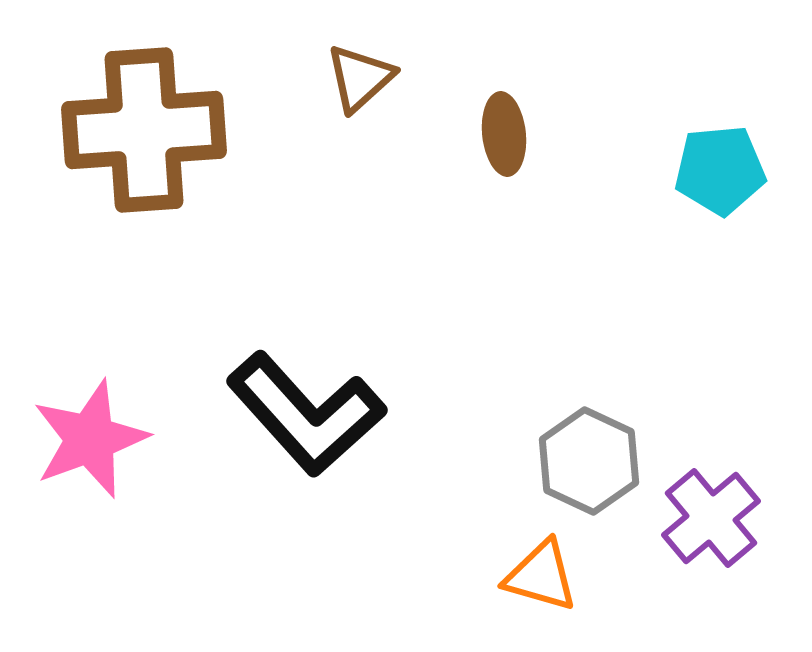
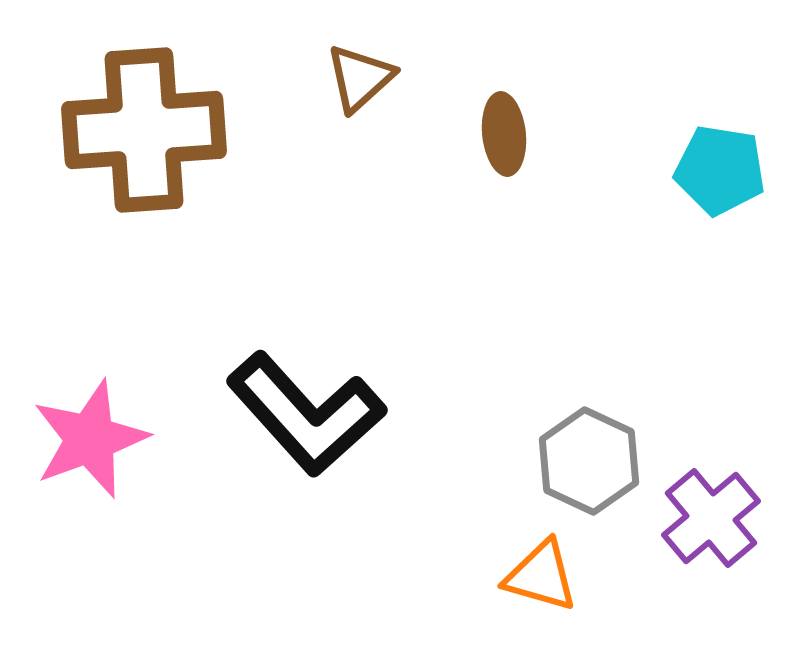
cyan pentagon: rotated 14 degrees clockwise
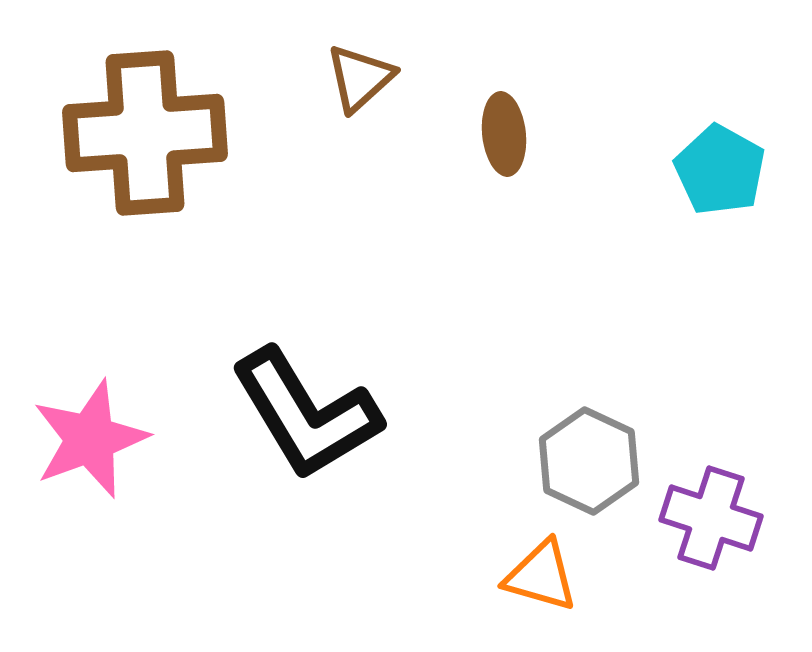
brown cross: moved 1 px right, 3 px down
cyan pentagon: rotated 20 degrees clockwise
black L-shape: rotated 11 degrees clockwise
purple cross: rotated 32 degrees counterclockwise
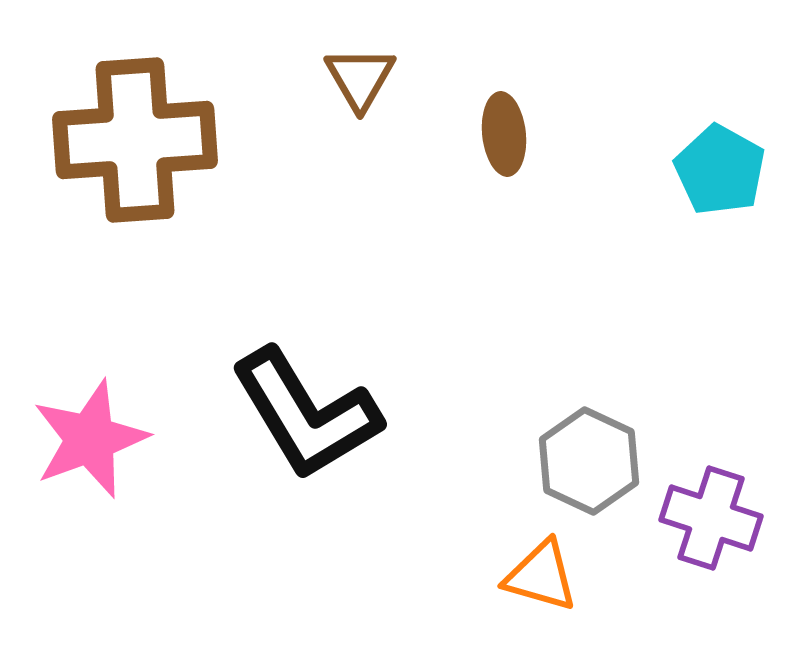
brown triangle: rotated 18 degrees counterclockwise
brown cross: moved 10 px left, 7 px down
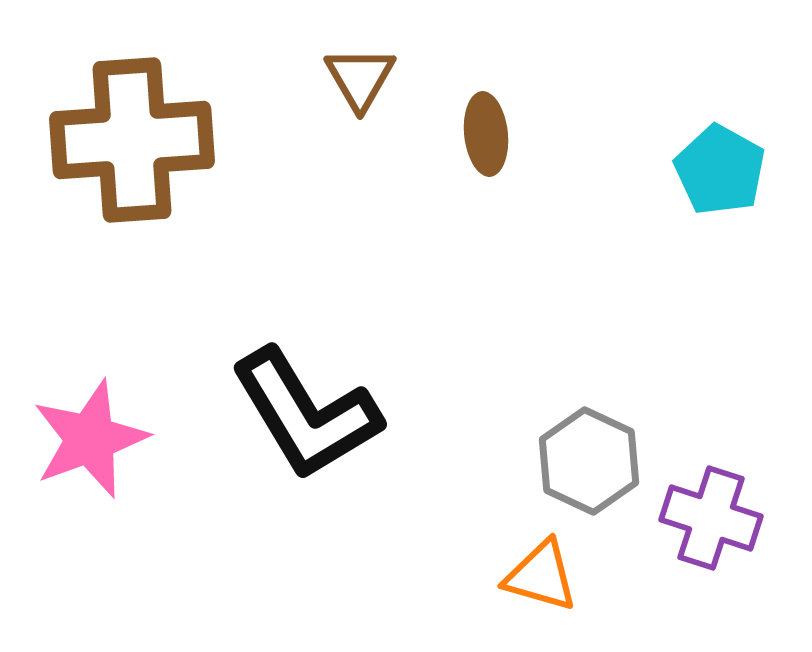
brown ellipse: moved 18 px left
brown cross: moved 3 px left
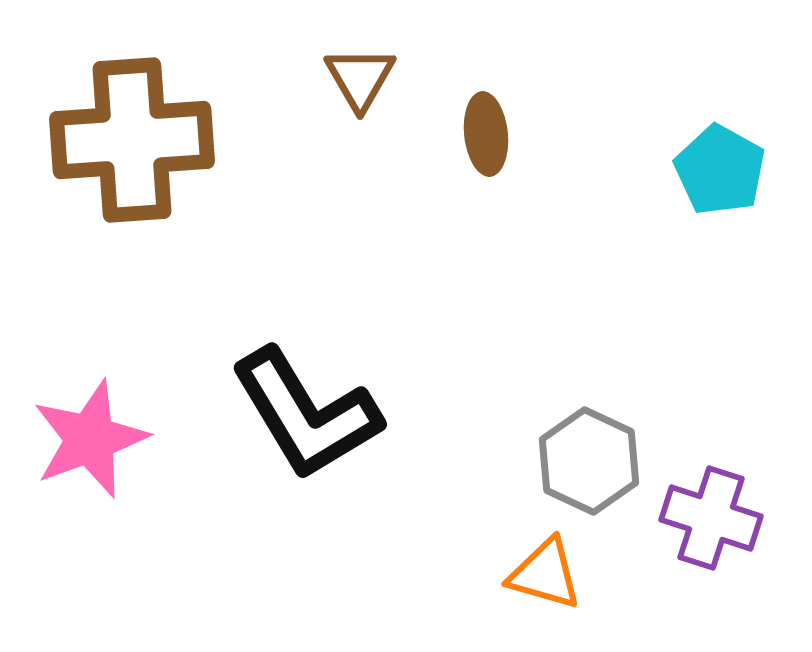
orange triangle: moved 4 px right, 2 px up
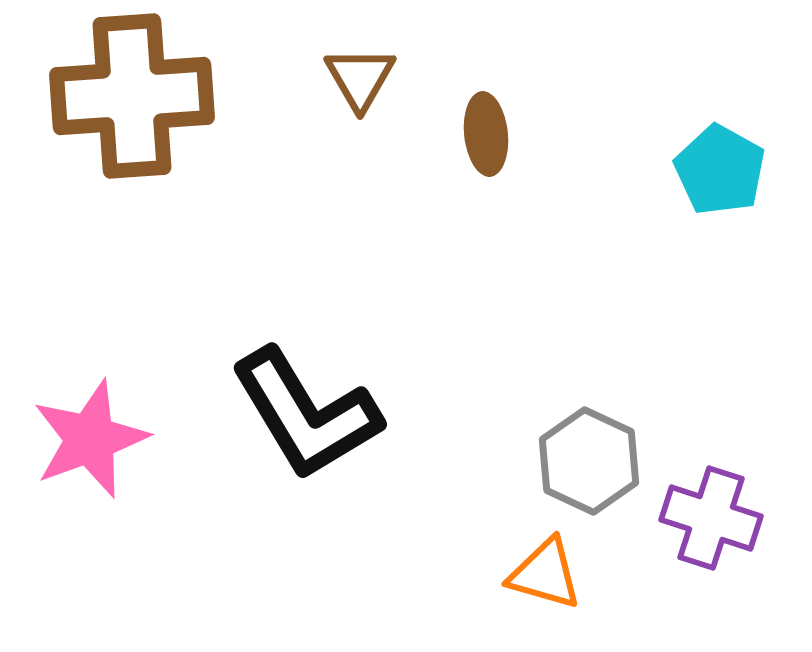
brown cross: moved 44 px up
